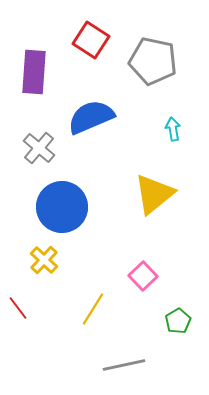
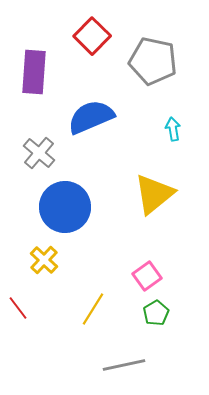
red square: moved 1 px right, 4 px up; rotated 12 degrees clockwise
gray cross: moved 5 px down
blue circle: moved 3 px right
pink square: moved 4 px right; rotated 8 degrees clockwise
green pentagon: moved 22 px left, 8 px up
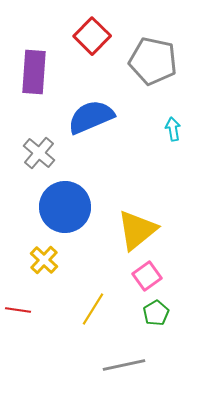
yellow triangle: moved 17 px left, 36 px down
red line: moved 2 px down; rotated 45 degrees counterclockwise
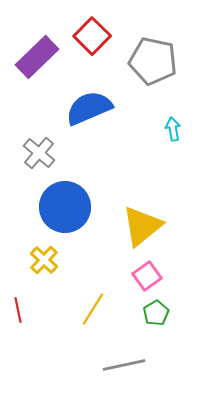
purple rectangle: moved 3 px right, 15 px up; rotated 42 degrees clockwise
blue semicircle: moved 2 px left, 9 px up
yellow triangle: moved 5 px right, 4 px up
red line: rotated 70 degrees clockwise
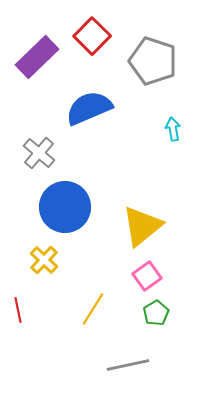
gray pentagon: rotated 6 degrees clockwise
gray line: moved 4 px right
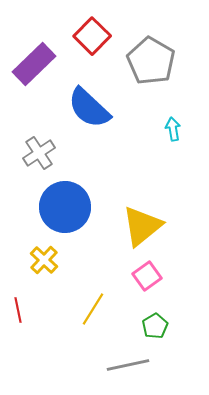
purple rectangle: moved 3 px left, 7 px down
gray pentagon: moved 2 px left; rotated 12 degrees clockwise
blue semicircle: rotated 114 degrees counterclockwise
gray cross: rotated 16 degrees clockwise
green pentagon: moved 1 px left, 13 px down
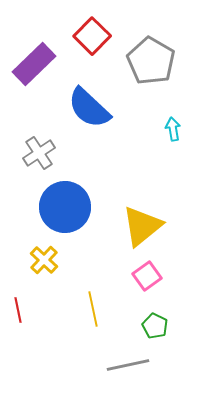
yellow line: rotated 44 degrees counterclockwise
green pentagon: rotated 15 degrees counterclockwise
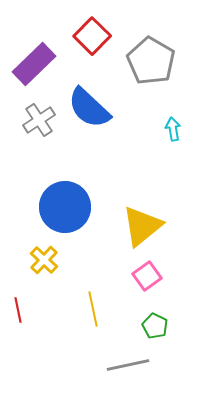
gray cross: moved 33 px up
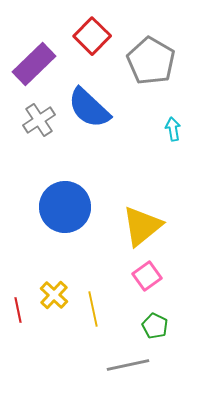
yellow cross: moved 10 px right, 35 px down
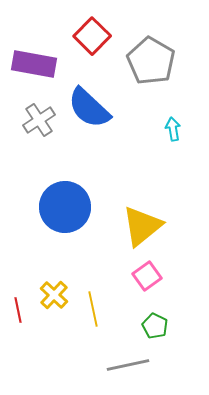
purple rectangle: rotated 54 degrees clockwise
